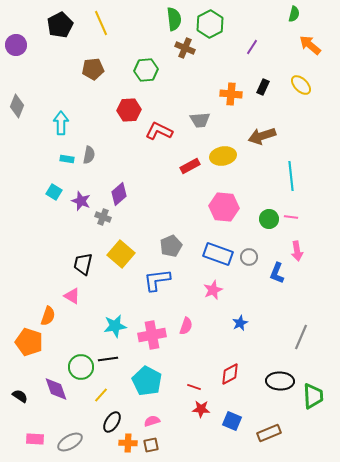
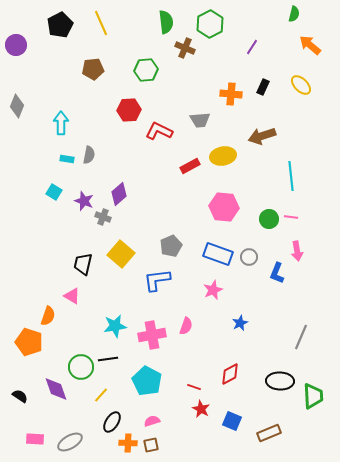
green semicircle at (174, 19): moved 8 px left, 3 px down
purple star at (81, 201): moved 3 px right
red star at (201, 409): rotated 24 degrees clockwise
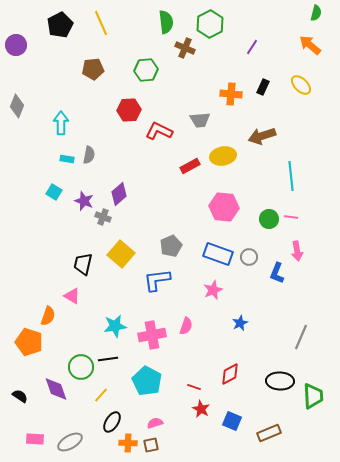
green semicircle at (294, 14): moved 22 px right, 1 px up
pink semicircle at (152, 421): moved 3 px right, 2 px down
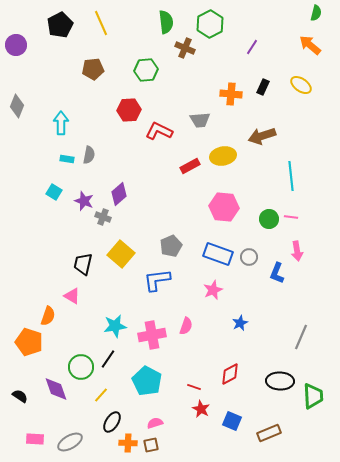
yellow ellipse at (301, 85): rotated 10 degrees counterclockwise
black line at (108, 359): rotated 48 degrees counterclockwise
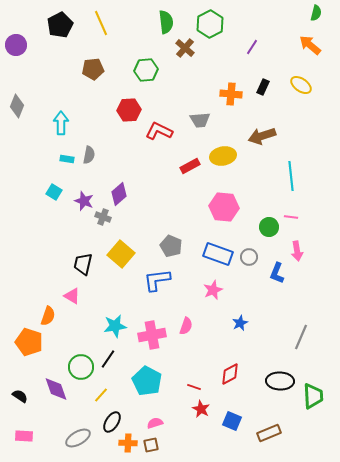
brown cross at (185, 48): rotated 18 degrees clockwise
green circle at (269, 219): moved 8 px down
gray pentagon at (171, 246): rotated 25 degrees counterclockwise
pink rectangle at (35, 439): moved 11 px left, 3 px up
gray ellipse at (70, 442): moved 8 px right, 4 px up
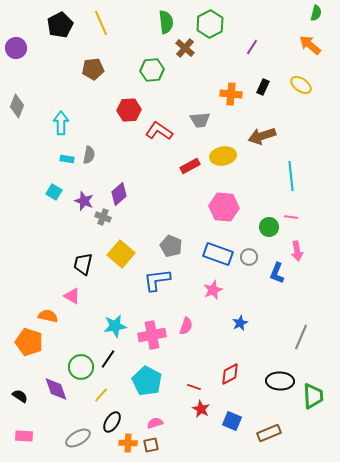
purple circle at (16, 45): moved 3 px down
green hexagon at (146, 70): moved 6 px right
red L-shape at (159, 131): rotated 8 degrees clockwise
orange semicircle at (48, 316): rotated 96 degrees counterclockwise
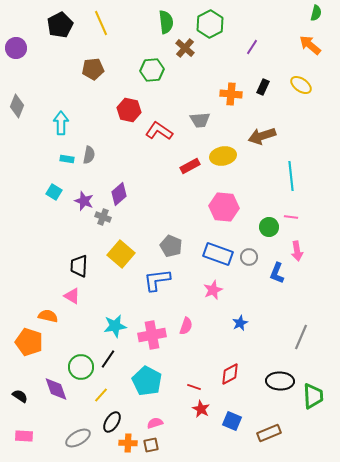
red hexagon at (129, 110): rotated 15 degrees clockwise
black trapezoid at (83, 264): moved 4 px left, 2 px down; rotated 10 degrees counterclockwise
